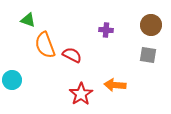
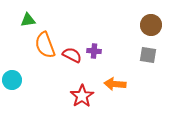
green triangle: rotated 28 degrees counterclockwise
purple cross: moved 12 px left, 21 px down
orange arrow: moved 1 px up
red star: moved 1 px right, 2 px down
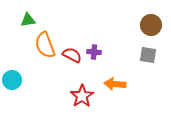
purple cross: moved 1 px down
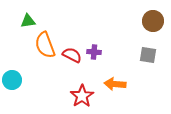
green triangle: moved 1 px down
brown circle: moved 2 px right, 4 px up
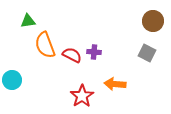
gray square: moved 1 px left, 2 px up; rotated 18 degrees clockwise
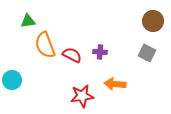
purple cross: moved 6 px right
red star: rotated 25 degrees clockwise
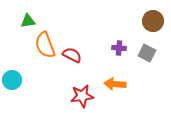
purple cross: moved 19 px right, 4 px up
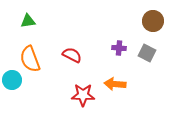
orange semicircle: moved 15 px left, 14 px down
red star: moved 1 px right, 1 px up; rotated 10 degrees clockwise
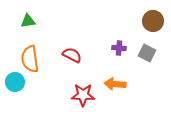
orange semicircle: rotated 12 degrees clockwise
cyan circle: moved 3 px right, 2 px down
